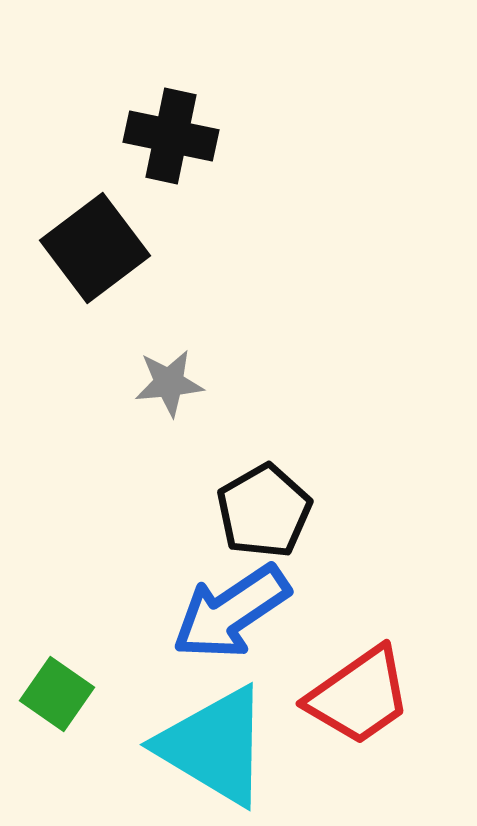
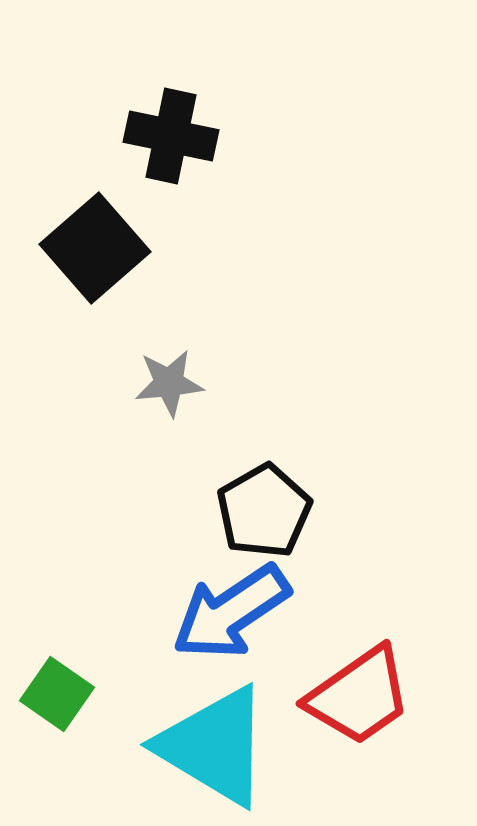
black square: rotated 4 degrees counterclockwise
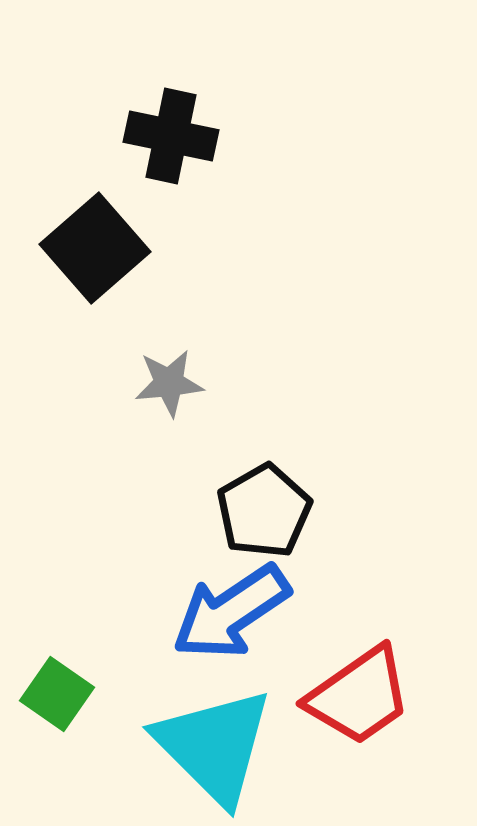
cyan triangle: rotated 14 degrees clockwise
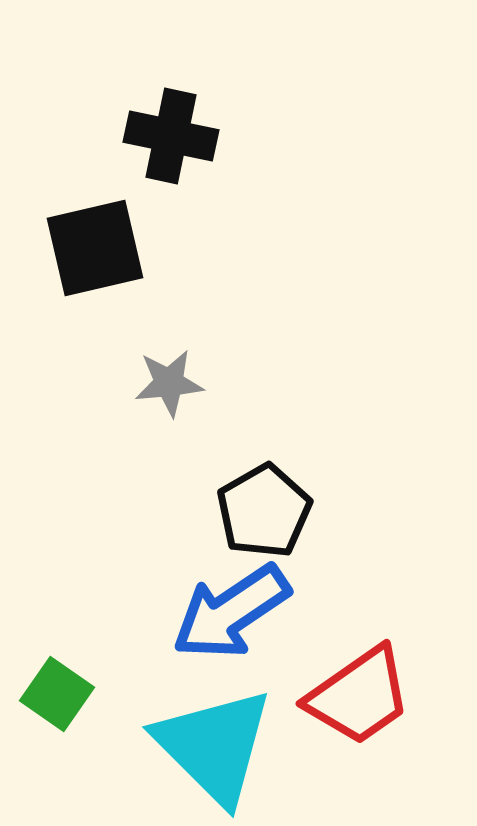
black square: rotated 28 degrees clockwise
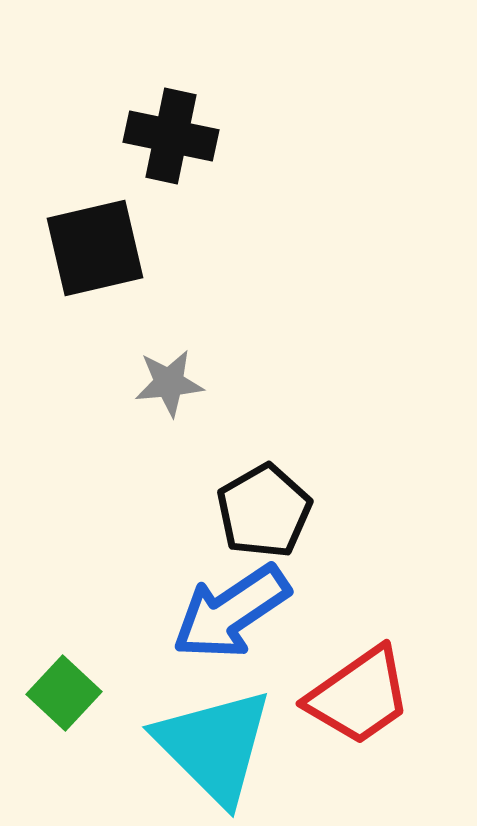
green square: moved 7 px right, 1 px up; rotated 8 degrees clockwise
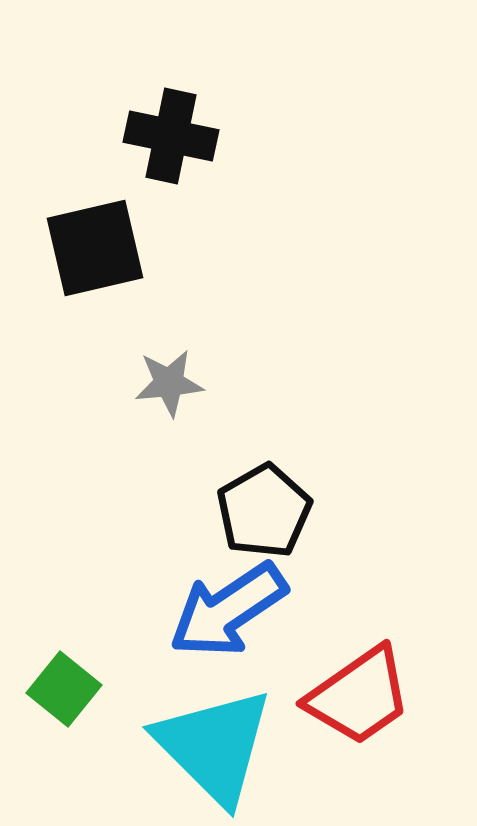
blue arrow: moved 3 px left, 2 px up
green square: moved 4 px up; rotated 4 degrees counterclockwise
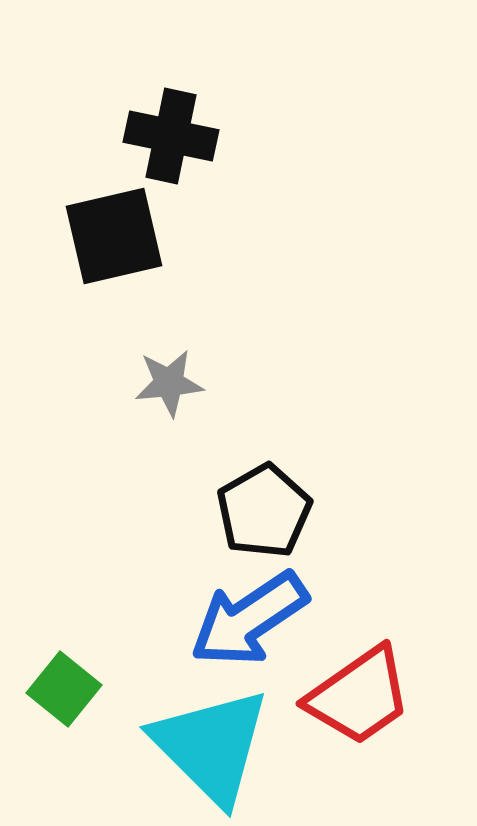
black square: moved 19 px right, 12 px up
blue arrow: moved 21 px right, 9 px down
cyan triangle: moved 3 px left
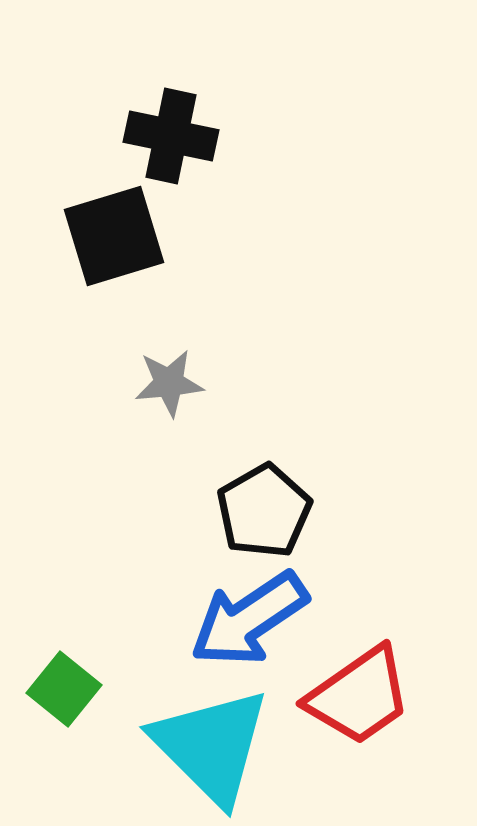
black square: rotated 4 degrees counterclockwise
